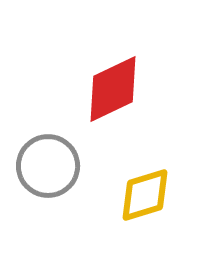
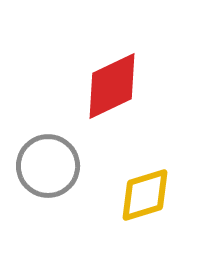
red diamond: moved 1 px left, 3 px up
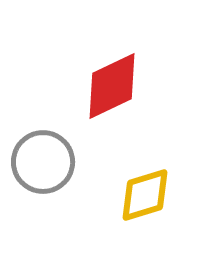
gray circle: moved 5 px left, 4 px up
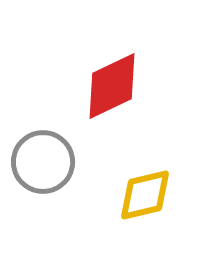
yellow diamond: rotated 4 degrees clockwise
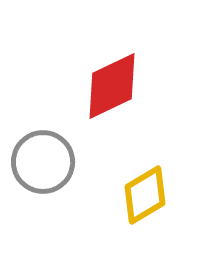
yellow diamond: rotated 18 degrees counterclockwise
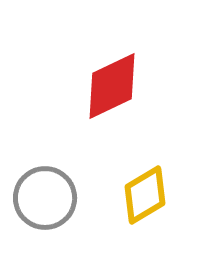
gray circle: moved 2 px right, 36 px down
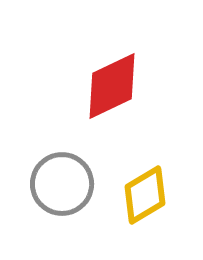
gray circle: moved 17 px right, 14 px up
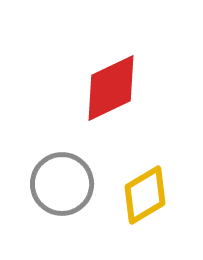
red diamond: moved 1 px left, 2 px down
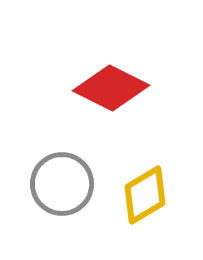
red diamond: rotated 52 degrees clockwise
